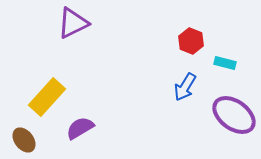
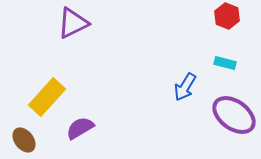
red hexagon: moved 36 px right, 25 px up
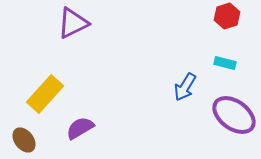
red hexagon: rotated 20 degrees clockwise
yellow rectangle: moved 2 px left, 3 px up
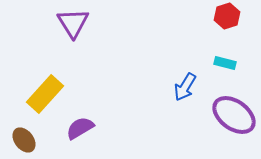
purple triangle: rotated 36 degrees counterclockwise
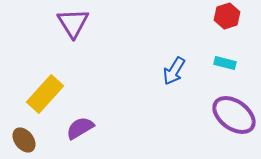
blue arrow: moved 11 px left, 16 px up
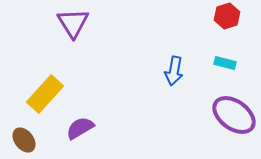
blue arrow: rotated 20 degrees counterclockwise
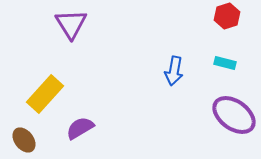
purple triangle: moved 2 px left, 1 px down
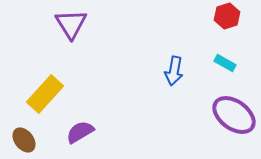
cyan rectangle: rotated 15 degrees clockwise
purple semicircle: moved 4 px down
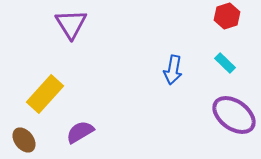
cyan rectangle: rotated 15 degrees clockwise
blue arrow: moved 1 px left, 1 px up
